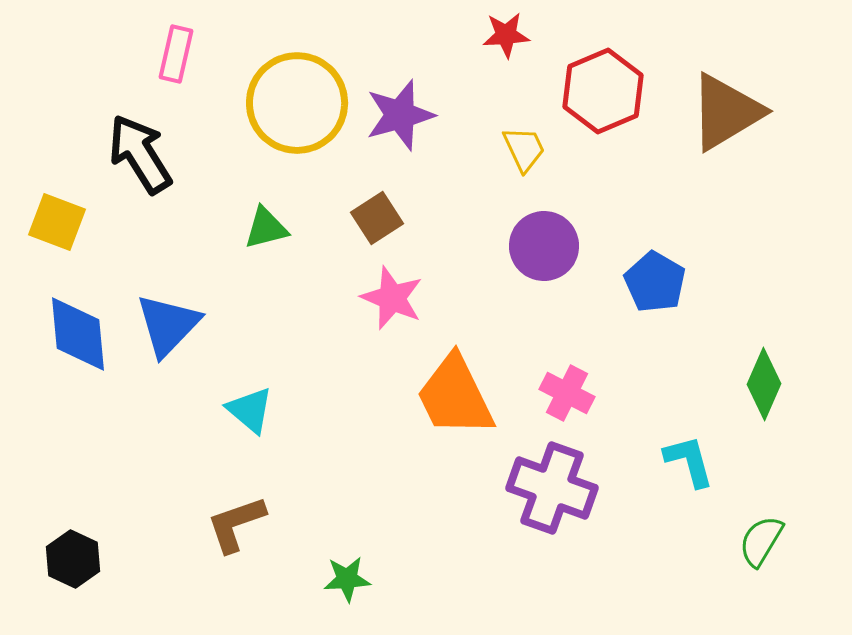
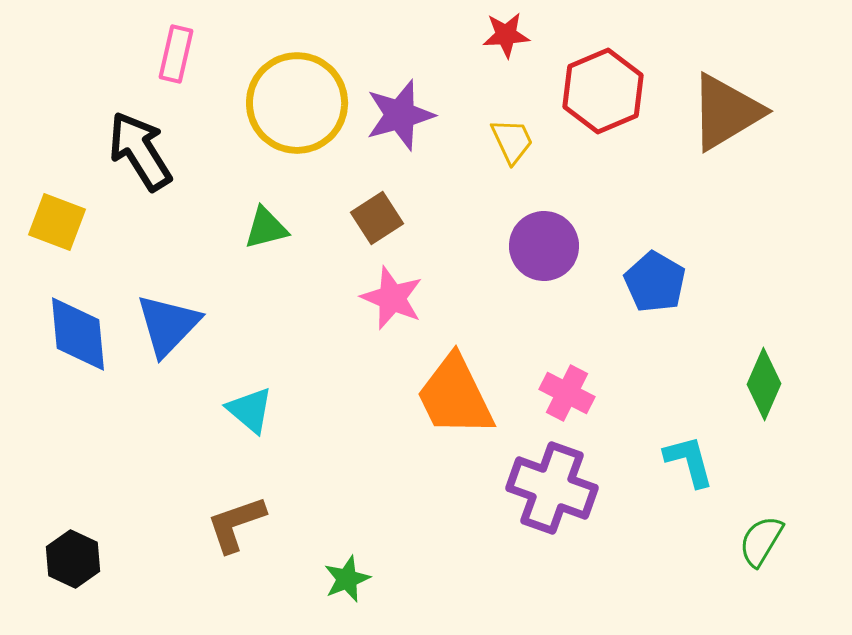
yellow trapezoid: moved 12 px left, 8 px up
black arrow: moved 3 px up
green star: rotated 18 degrees counterclockwise
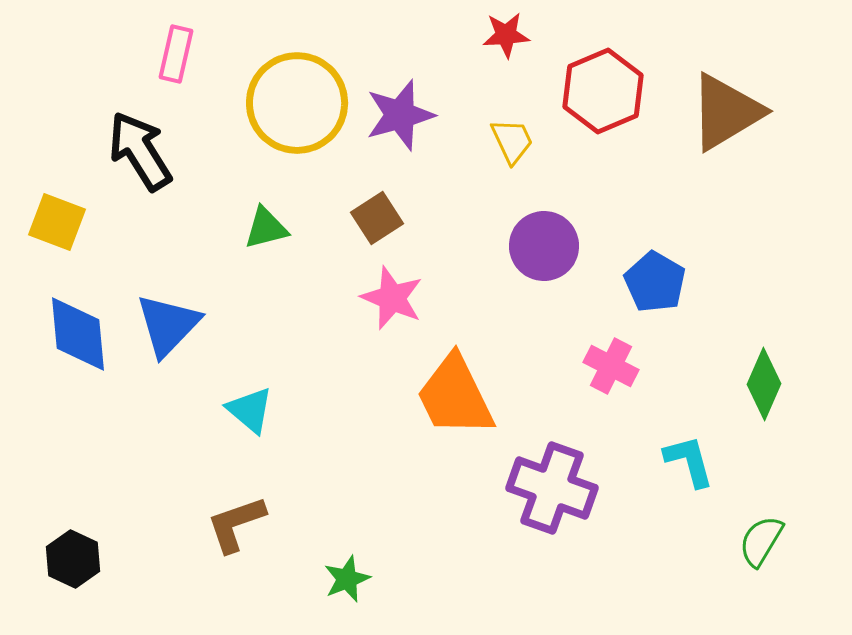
pink cross: moved 44 px right, 27 px up
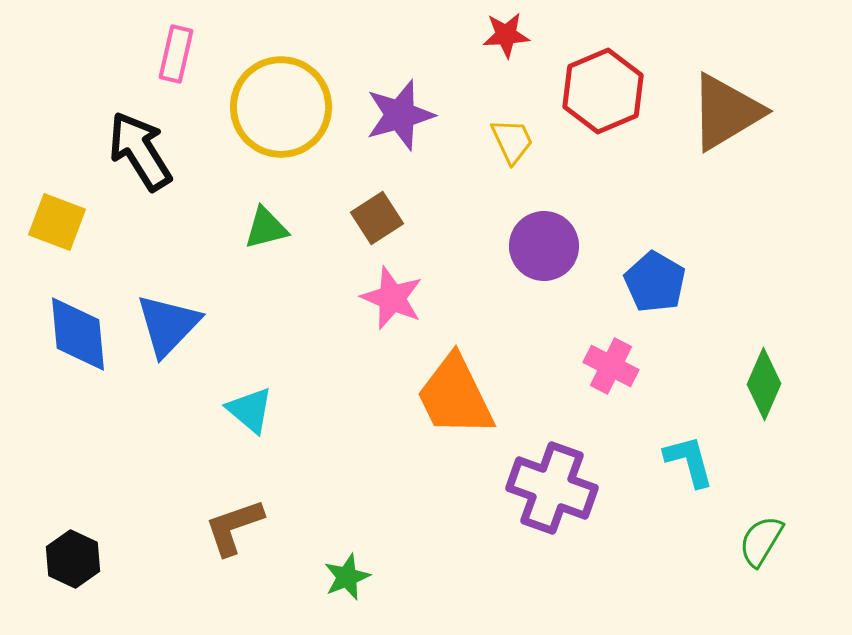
yellow circle: moved 16 px left, 4 px down
brown L-shape: moved 2 px left, 3 px down
green star: moved 2 px up
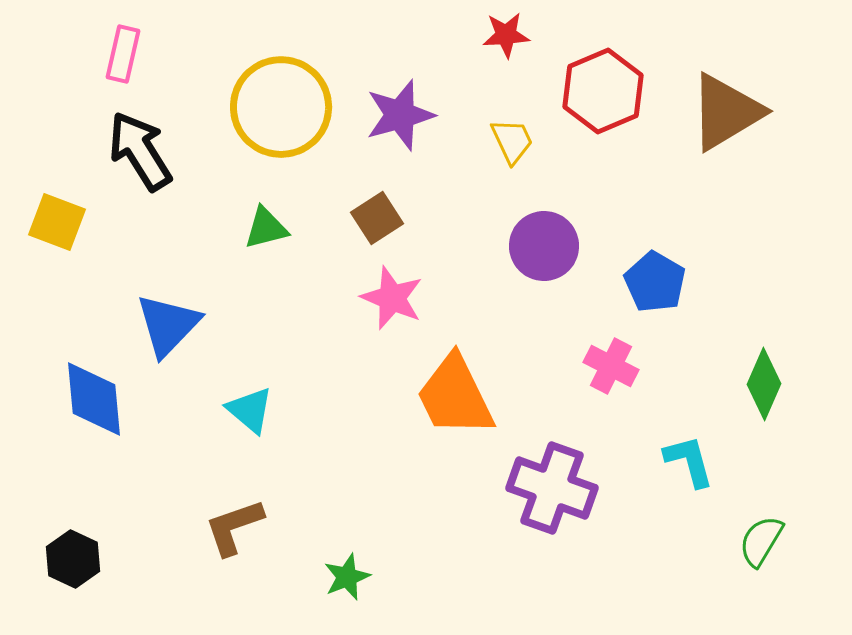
pink rectangle: moved 53 px left
blue diamond: moved 16 px right, 65 px down
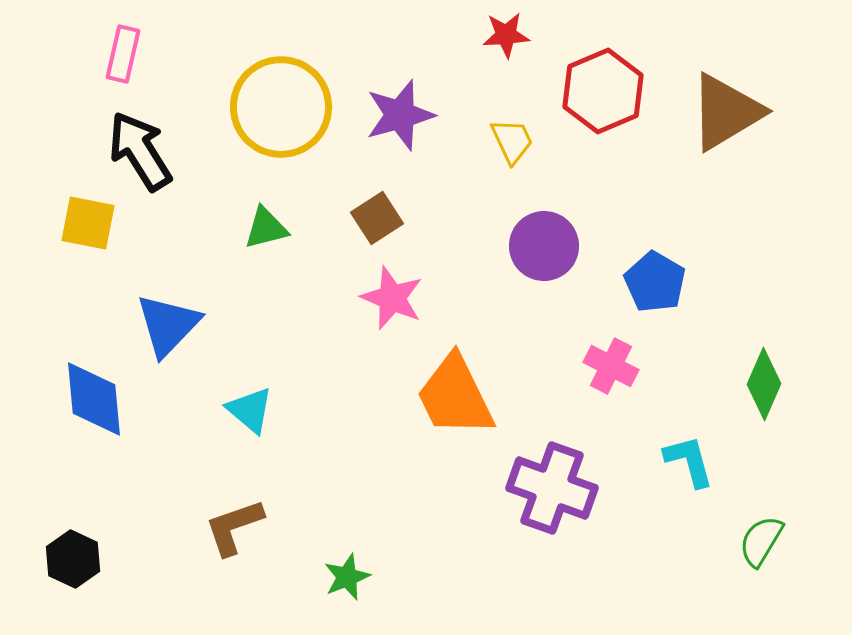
yellow square: moved 31 px right, 1 px down; rotated 10 degrees counterclockwise
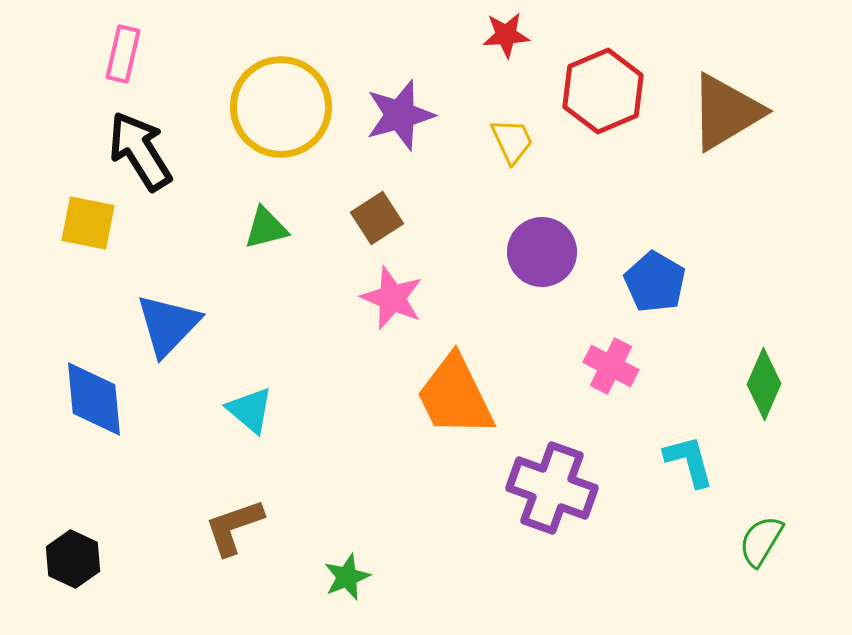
purple circle: moved 2 px left, 6 px down
